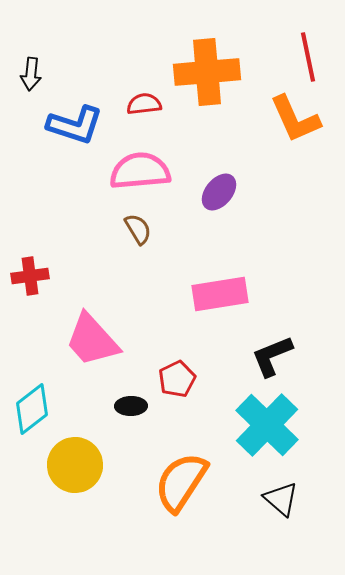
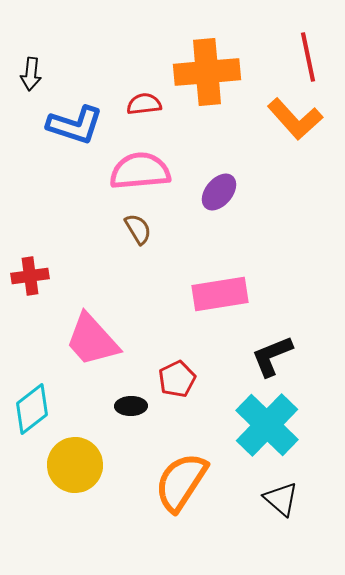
orange L-shape: rotated 18 degrees counterclockwise
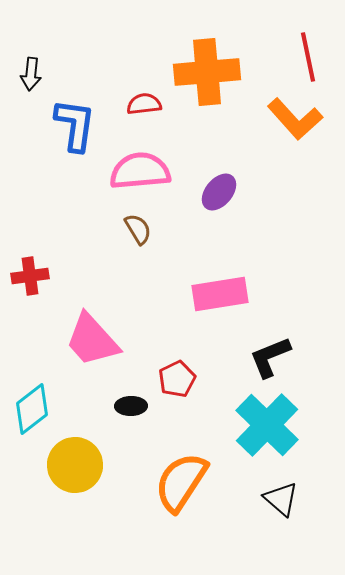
blue L-shape: rotated 100 degrees counterclockwise
black L-shape: moved 2 px left, 1 px down
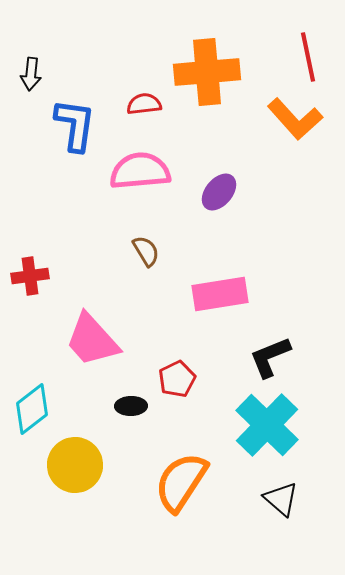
brown semicircle: moved 8 px right, 22 px down
